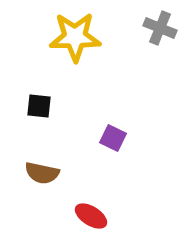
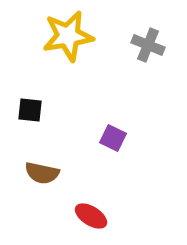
gray cross: moved 12 px left, 17 px down
yellow star: moved 7 px left, 1 px up; rotated 9 degrees counterclockwise
black square: moved 9 px left, 4 px down
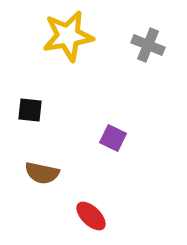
red ellipse: rotated 12 degrees clockwise
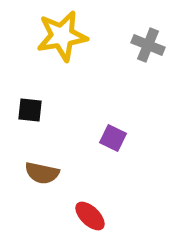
yellow star: moved 6 px left
red ellipse: moved 1 px left
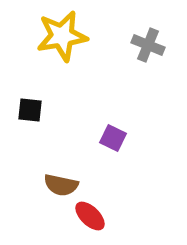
brown semicircle: moved 19 px right, 12 px down
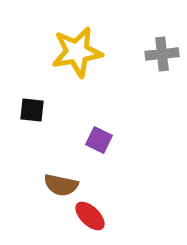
yellow star: moved 15 px right, 16 px down
gray cross: moved 14 px right, 9 px down; rotated 28 degrees counterclockwise
black square: moved 2 px right
purple square: moved 14 px left, 2 px down
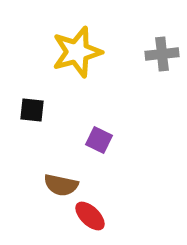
yellow star: rotated 6 degrees counterclockwise
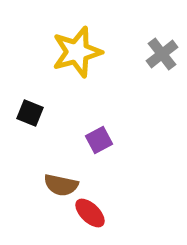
gray cross: rotated 32 degrees counterclockwise
black square: moved 2 px left, 3 px down; rotated 16 degrees clockwise
purple square: rotated 36 degrees clockwise
red ellipse: moved 3 px up
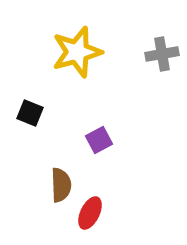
gray cross: rotated 28 degrees clockwise
brown semicircle: rotated 104 degrees counterclockwise
red ellipse: rotated 72 degrees clockwise
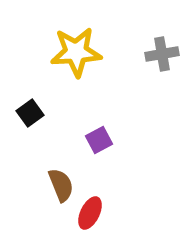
yellow star: moved 1 px left; rotated 12 degrees clockwise
black square: rotated 32 degrees clockwise
brown semicircle: rotated 20 degrees counterclockwise
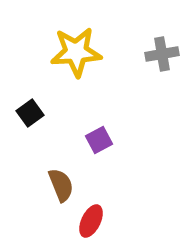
red ellipse: moved 1 px right, 8 px down
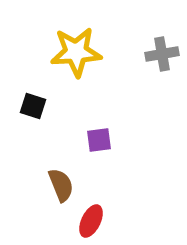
black square: moved 3 px right, 7 px up; rotated 36 degrees counterclockwise
purple square: rotated 20 degrees clockwise
